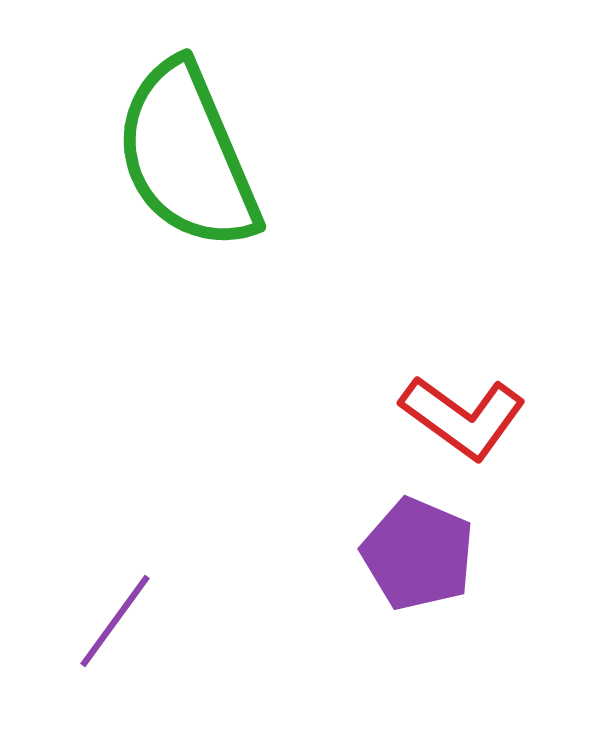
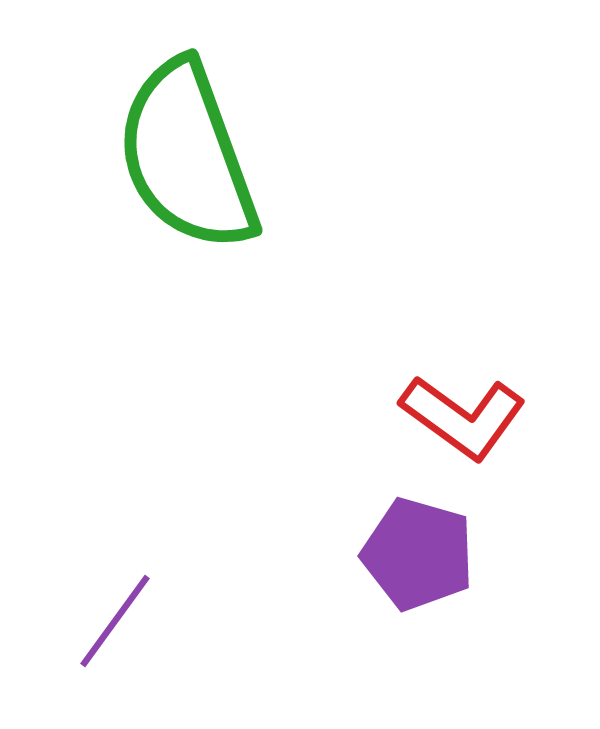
green semicircle: rotated 3 degrees clockwise
purple pentagon: rotated 7 degrees counterclockwise
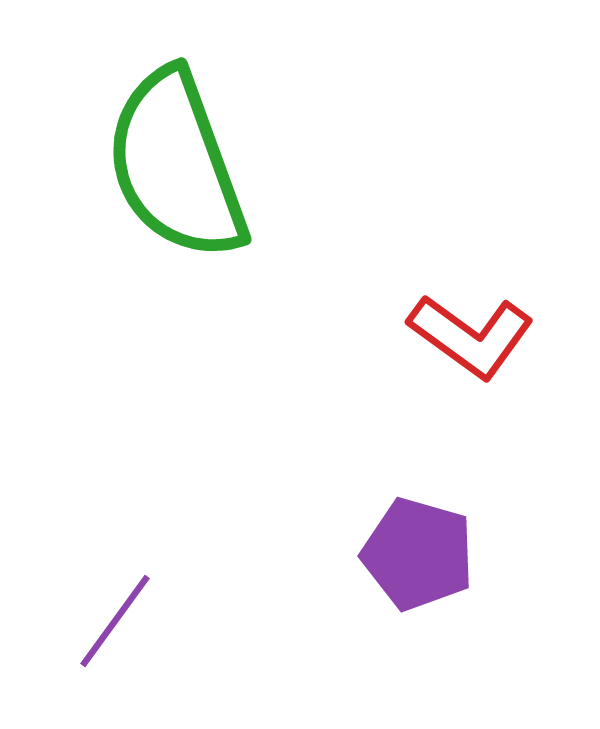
green semicircle: moved 11 px left, 9 px down
red L-shape: moved 8 px right, 81 px up
